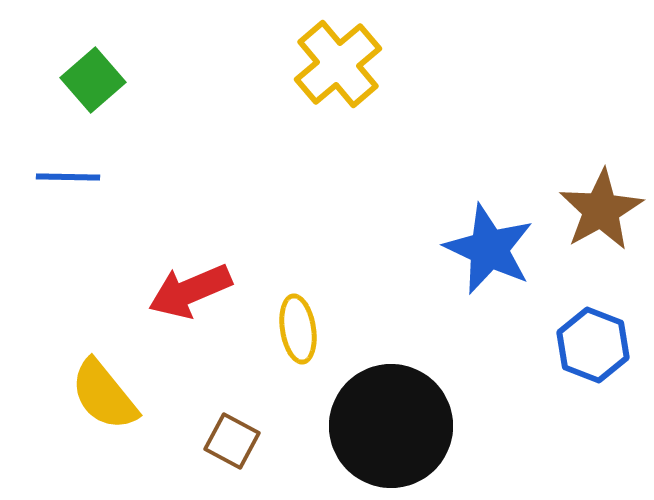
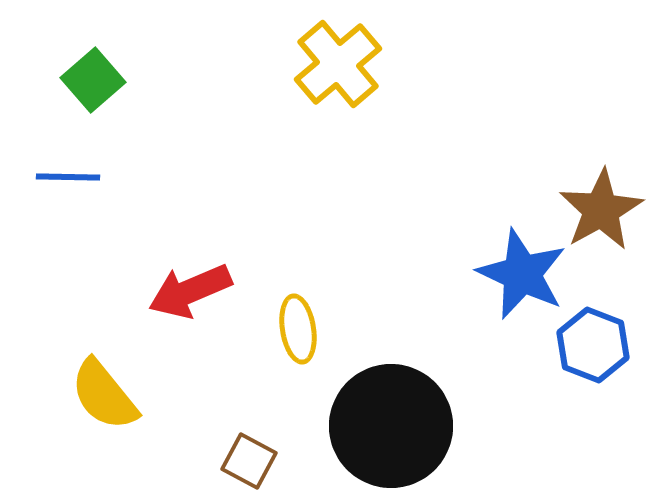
blue star: moved 33 px right, 25 px down
brown square: moved 17 px right, 20 px down
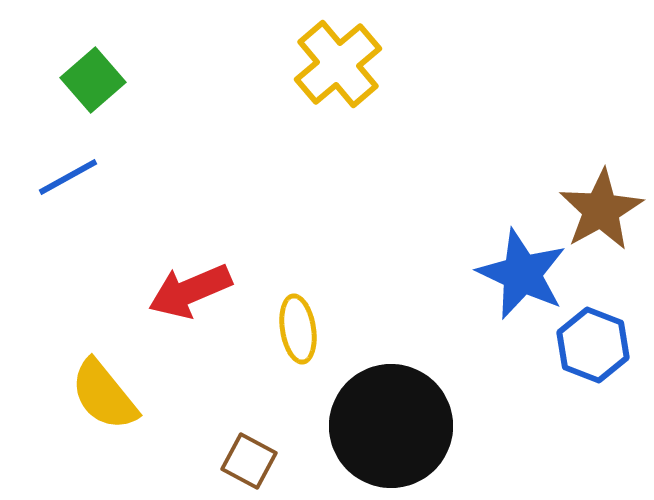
blue line: rotated 30 degrees counterclockwise
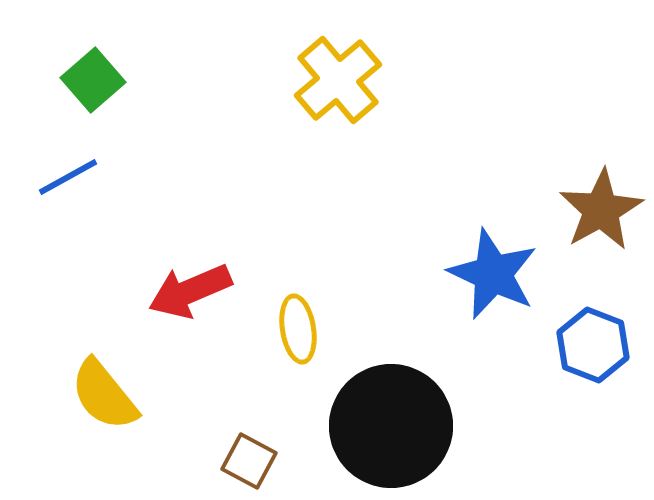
yellow cross: moved 16 px down
blue star: moved 29 px left
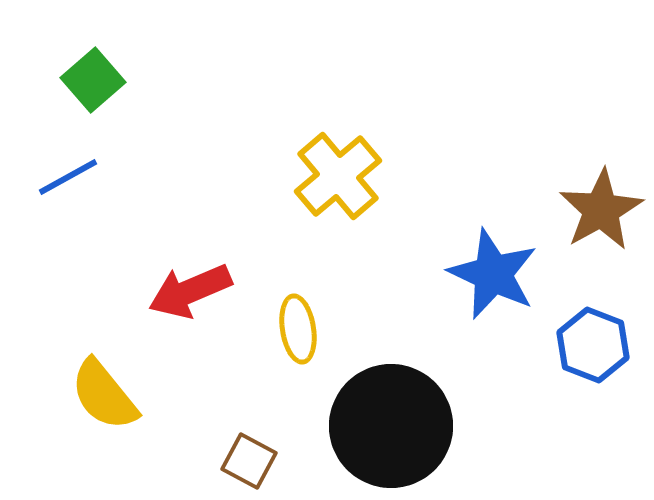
yellow cross: moved 96 px down
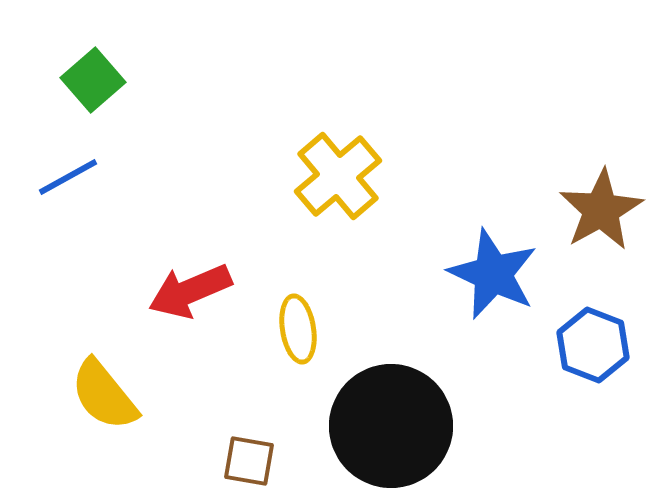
brown square: rotated 18 degrees counterclockwise
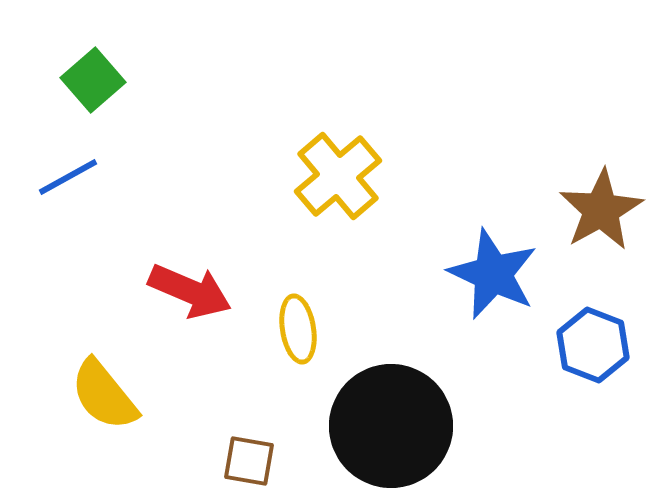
red arrow: rotated 134 degrees counterclockwise
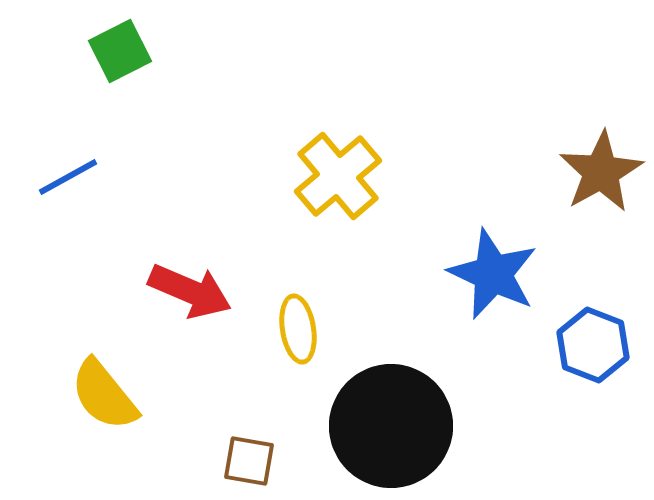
green square: moved 27 px right, 29 px up; rotated 14 degrees clockwise
brown star: moved 38 px up
